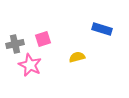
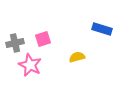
gray cross: moved 1 px up
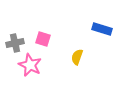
pink square: rotated 35 degrees clockwise
yellow semicircle: rotated 56 degrees counterclockwise
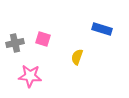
pink star: moved 11 px down; rotated 20 degrees counterclockwise
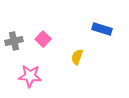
pink square: rotated 28 degrees clockwise
gray cross: moved 1 px left, 2 px up
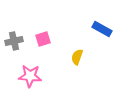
blue rectangle: rotated 12 degrees clockwise
pink square: rotated 28 degrees clockwise
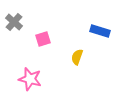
blue rectangle: moved 2 px left, 2 px down; rotated 12 degrees counterclockwise
gray cross: moved 19 px up; rotated 36 degrees counterclockwise
pink star: moved 3 px down; rotated 10 degrees clockwise
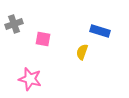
gray cross: moved 2 px down; rotated 30 degrees clockwise
pink square: rotated 28 degrees clockwise
yellow semicircle: moved 5 px right, 5 px up
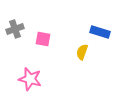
gray cross: moved 1 px right, 5 px down
blue rectangle: moved 1 px down
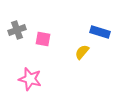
gray cross: moved 2 px right, 1 px down
yellow semicircle: rotated 21 degrees clockwise
